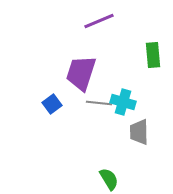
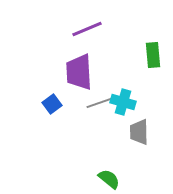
purple line: moved 12 px left, 8 px down
purple trapezoid: moved 2 px left, 1 px up; rotated 21 degrees counterclockwise
gray line: rotated 25 degrees counterclockwise
green semicircle: rotated 20 degrees counterclockwise
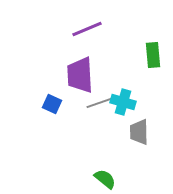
purple trapezoid: moved 1 px right, 3 px down
blue square: rotated 30 degrees counterclockwise
green semicircle: moved 4 px left
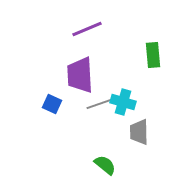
gray line: moved 1 px down
green semicircle: moved 14 px up
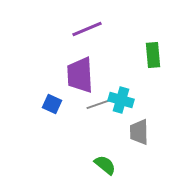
cyan cross: moved 2 px left, 2 px up
